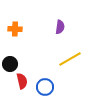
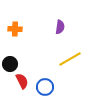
red semicircle: rotated 14 degrees counterclockwise
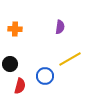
red semicircle: moved 2 px left, 5 px down; rotated 42 degrees clockwise
blue circle: moved 11 px up
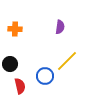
yellow line: moved 3 px left, 2 px down; rotated 15 degrees counterclockwise
red semicircle: rotated 28 degrees counterclockwise
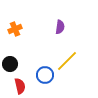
orange cross: rotated 24 degrees counterclockwise
blue circle: moved 1 px up
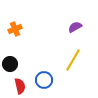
purple semicircle: moved 15 px right; rotated 128 degrees counterclockwise
yellow line: moved 6 px right, 1 px up; rotated 15 degrees counterclockwise
blue circle: moved 1 px left, 5 px down
